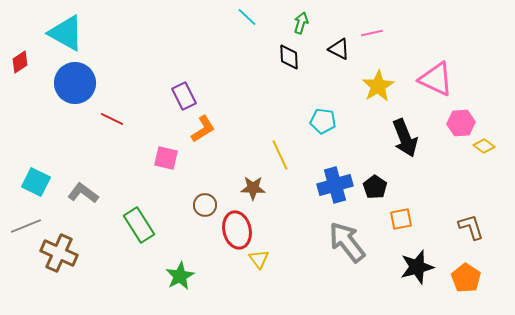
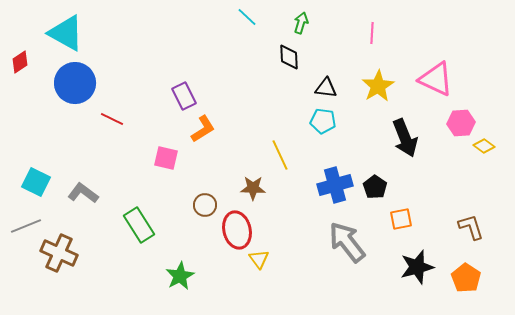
pink line: rotated 75 degrees counterclockwise
black triangle: moved 13 px left, 39 px down; rotated 20 degrees counterclockwise
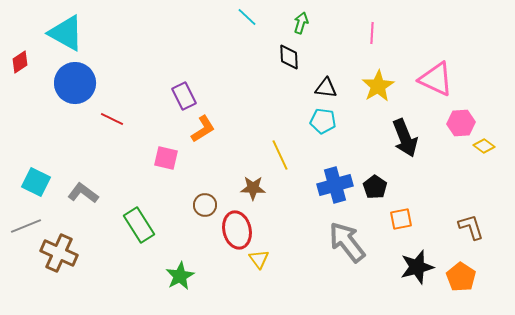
orange pentagon: moved 5 px left, 1 px up
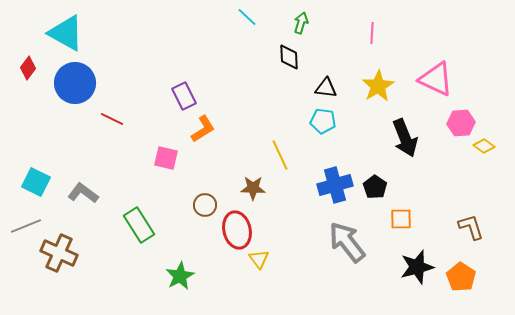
red diamond: moved 8 px right, 6 px down; rotated 20 degrees counterclockwise
orange square: rotated 10 degrees clockwise
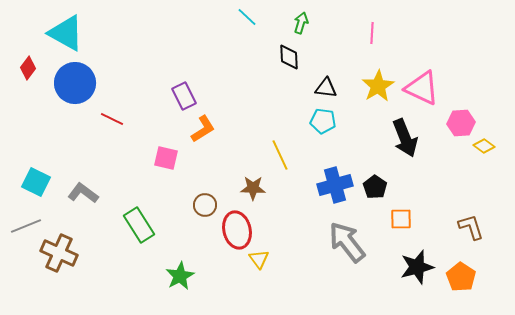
pink triangle: moved 14 px left, 9 px down
